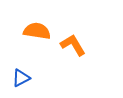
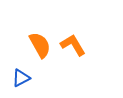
orange semicircle: moved 3 px right, 14 px down; rotated 52 degrees clockwise
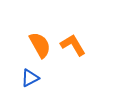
blue triangle: moved 9 px right
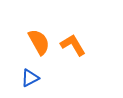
orange semicircle: moved 1 px left, 3 px up
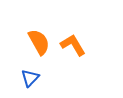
blue triangle: rotated 18 degrees counterclockwise
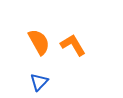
blue triangle: moved 9 px right, 4 px down
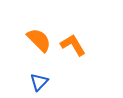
orange semicircle: moved 2 px up; rotated 16 degrees counterclockwise
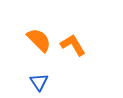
blue triangle: rotated 18 degrees counterclockwise
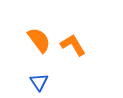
orange semicircle: rotated 8 degrees clockwise
